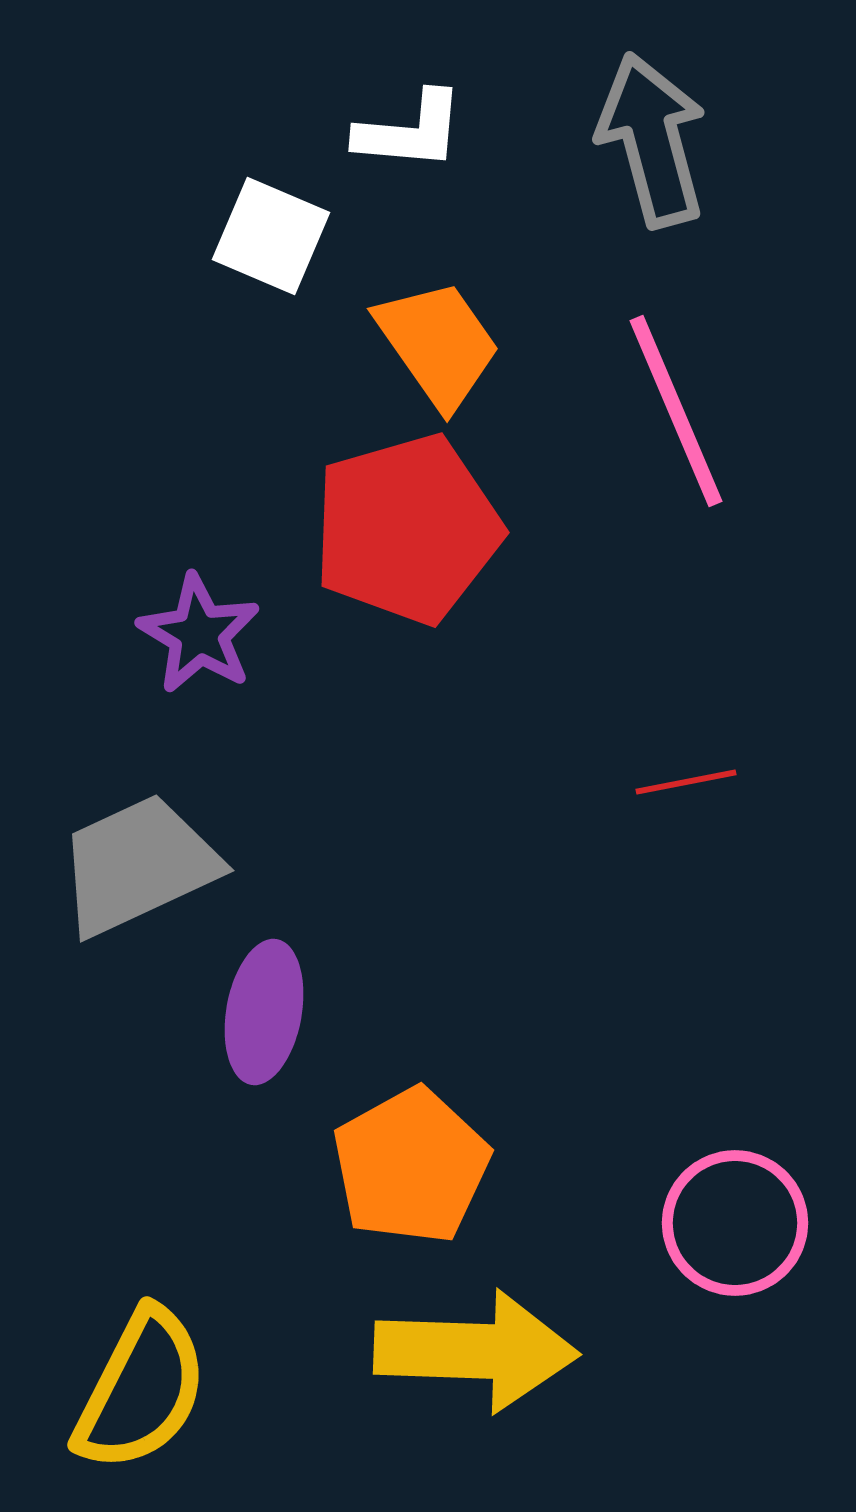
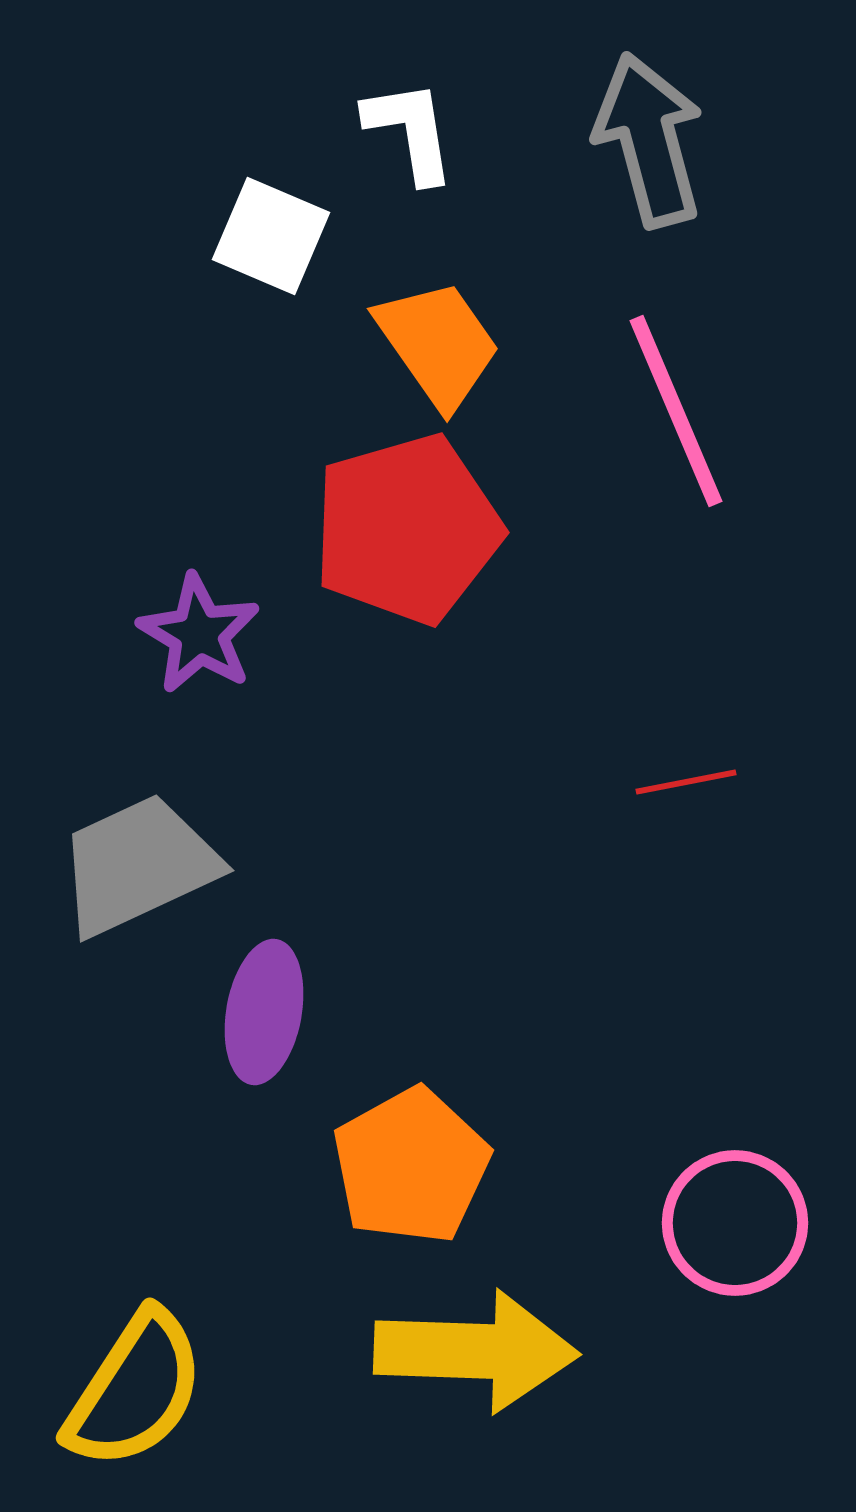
white L-shape: rotated 104 degrees counterclockwise
gray arrow: moved 3 px left
yellow semicircle: moved 6 px left; rotated 6 degrees clockwise
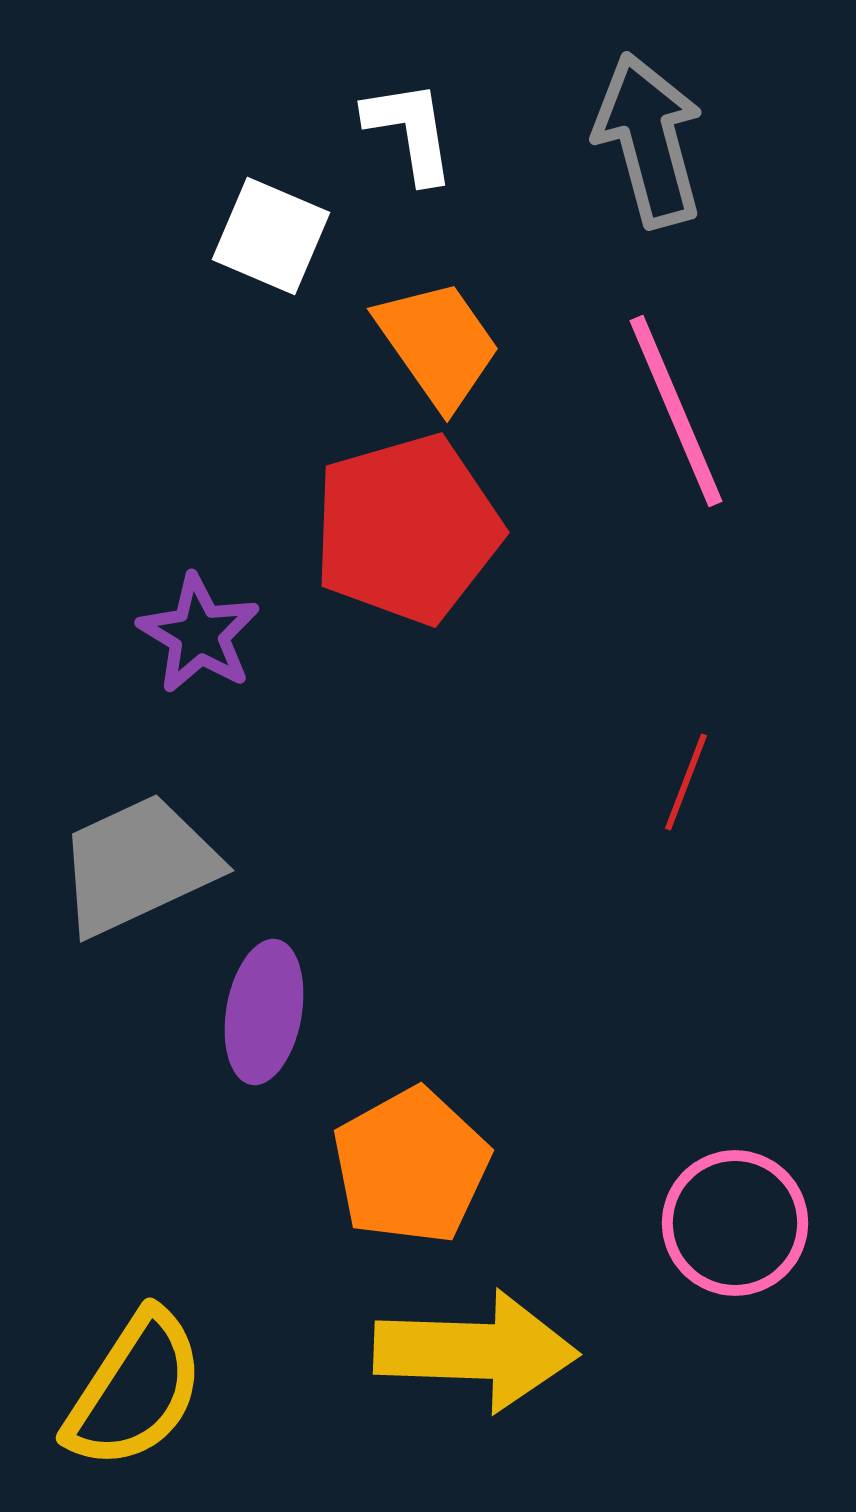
red line: rotated 58 degrees counterclockwise
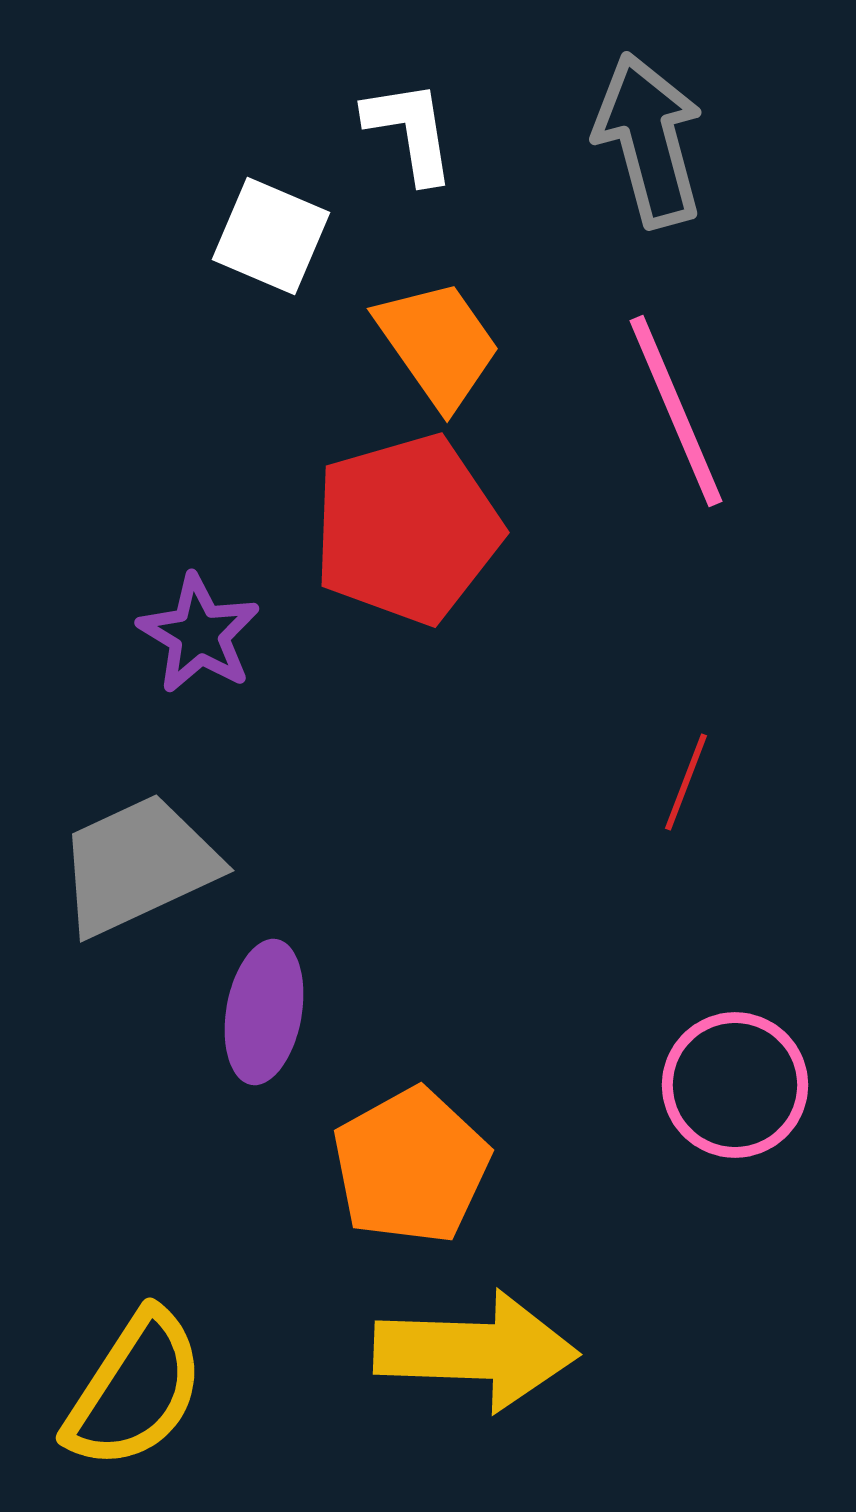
pink circle: moved 138 px up
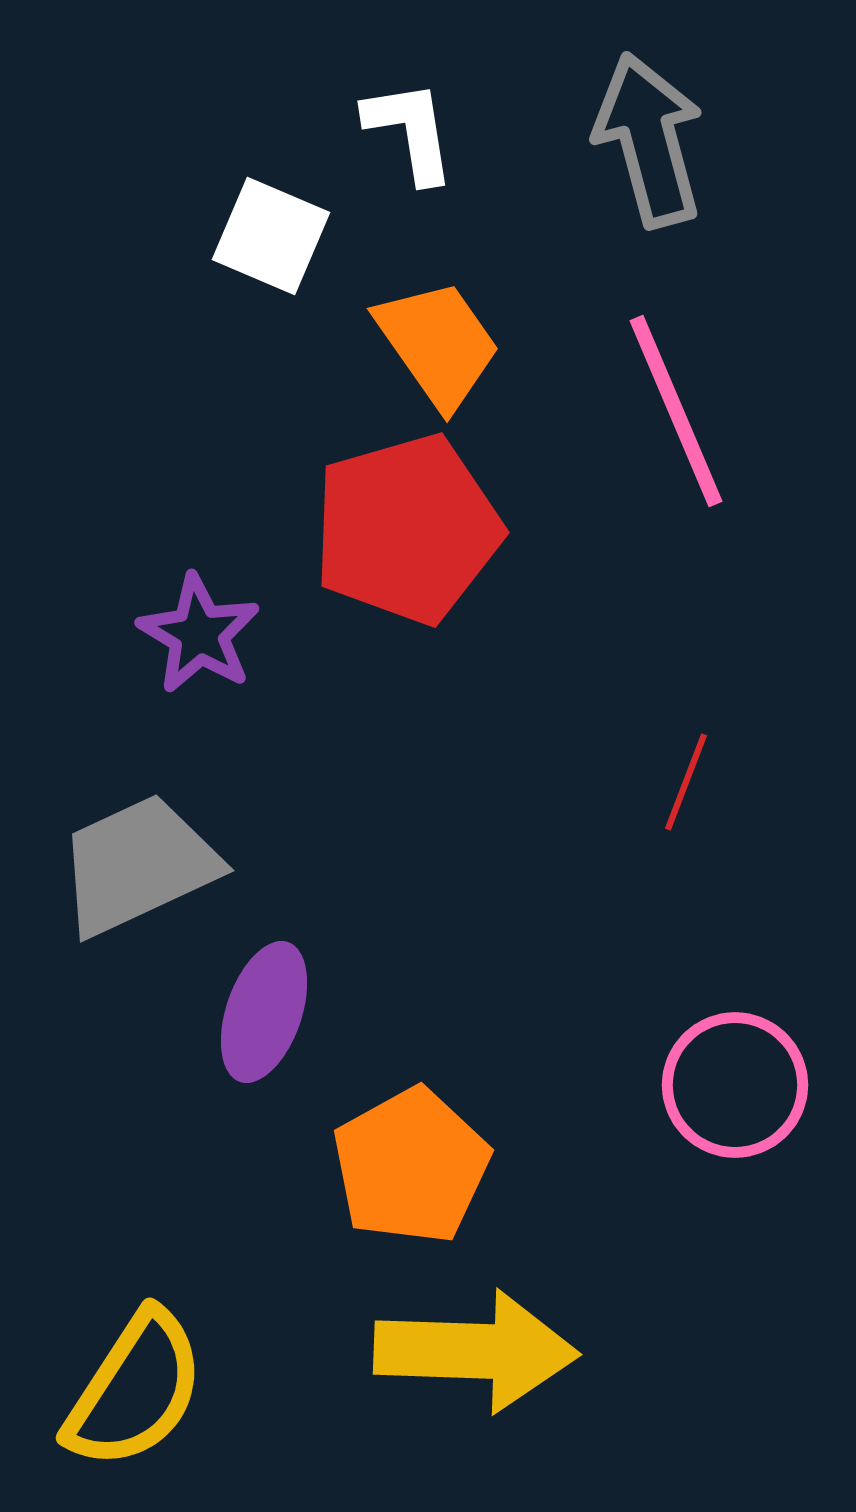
purple ellipse: rotated 9 degrees clockwise
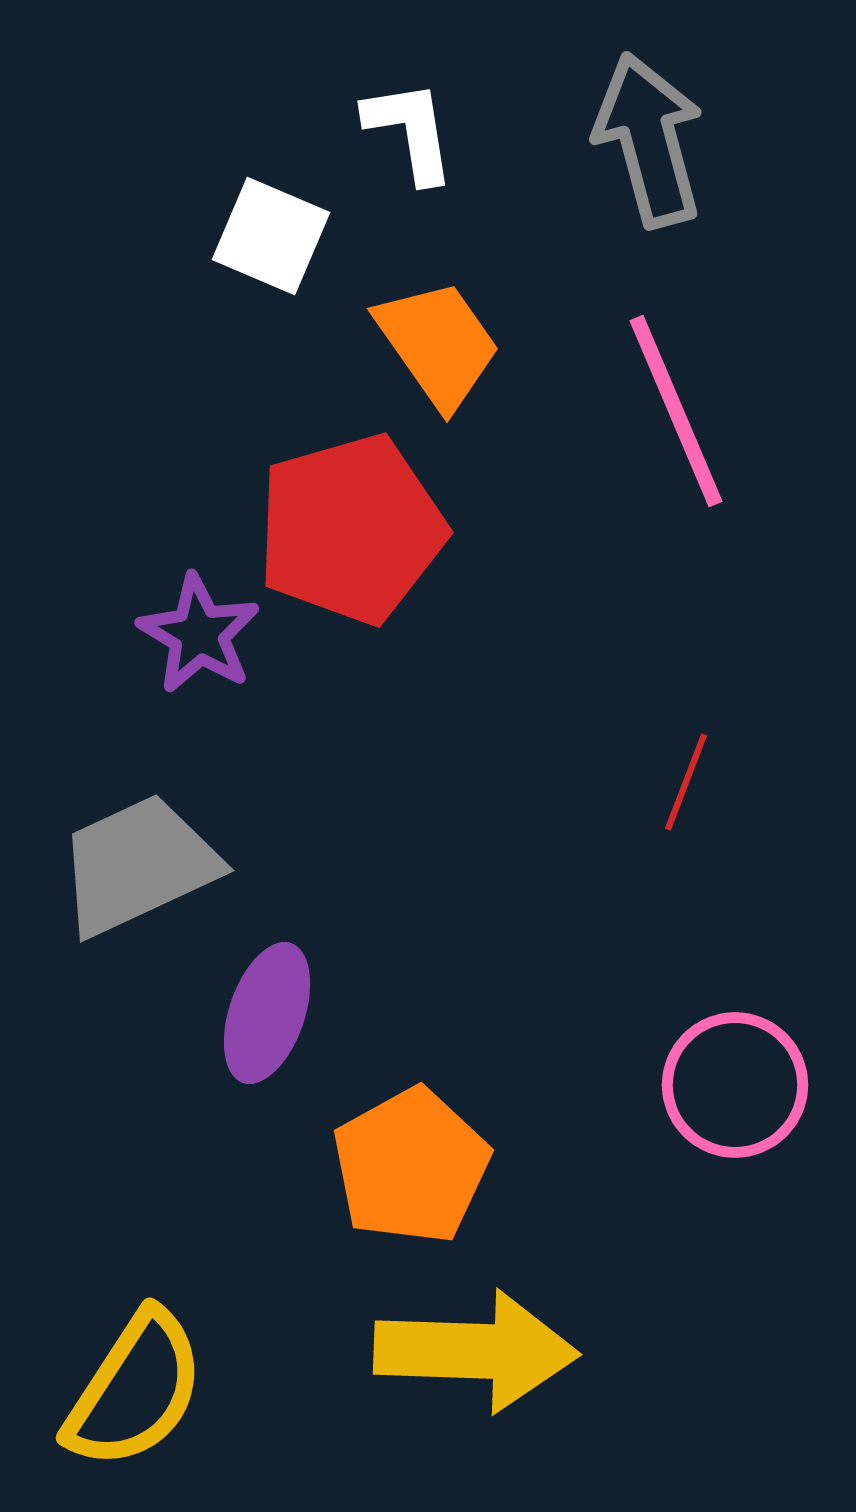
red pentagon: moved 56 px left
purple ellipse: moved 3 px right, 1 px down
